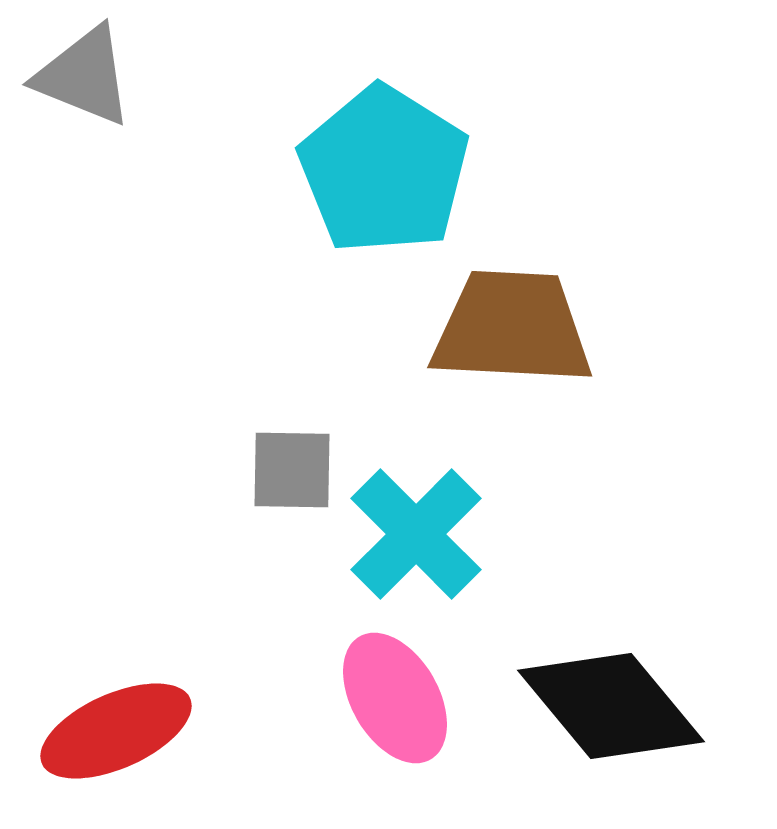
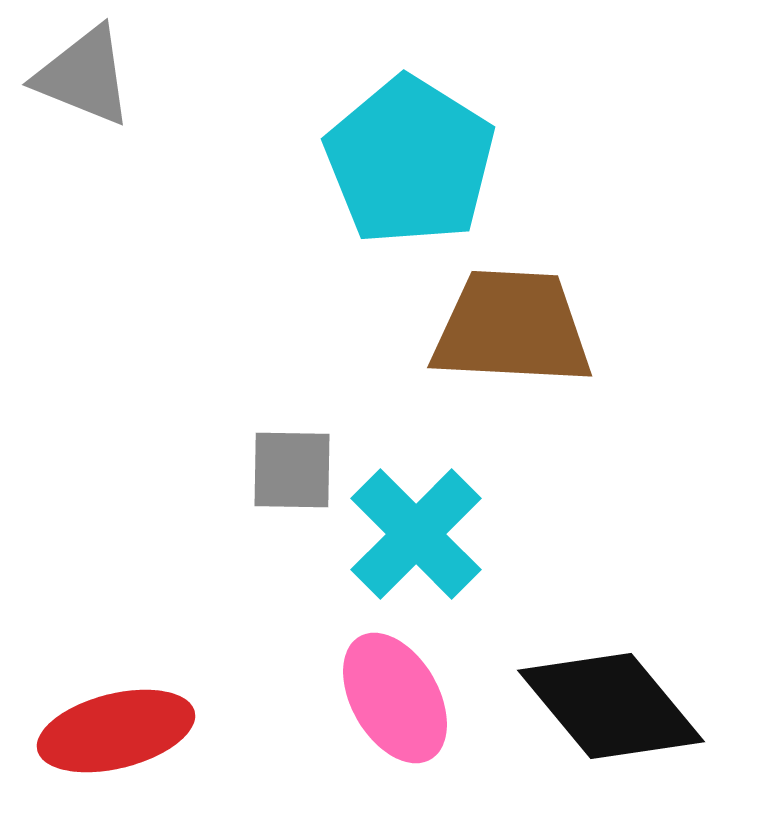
cyan pentagon: moved 26 px right, 9 px up
red ellipse: rotated 10 degrees clockwise
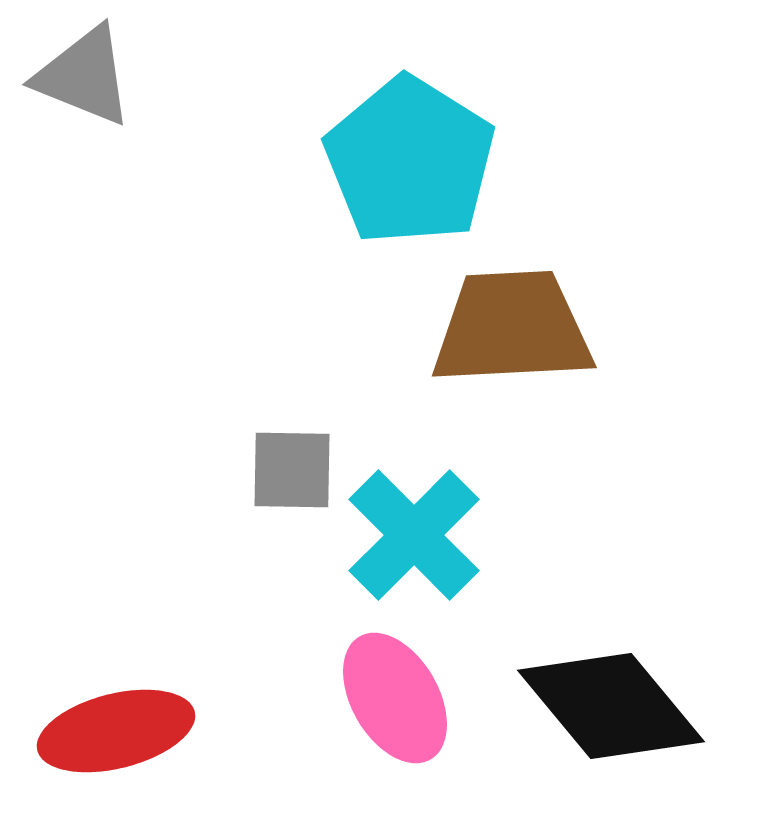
brown trapezoid: rotated 6 degrees counterclockwise
cyan cross: moved 2 px left, 1 px down
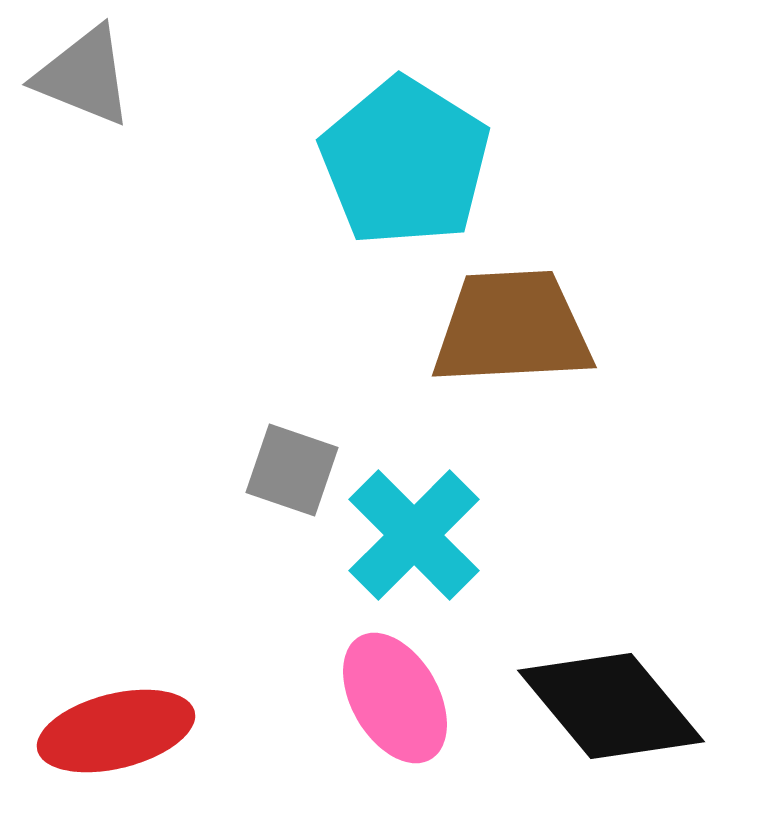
cyan pentagon: moved 5 px left, 1 px down
gray square: rotated 18 degrees clockwise
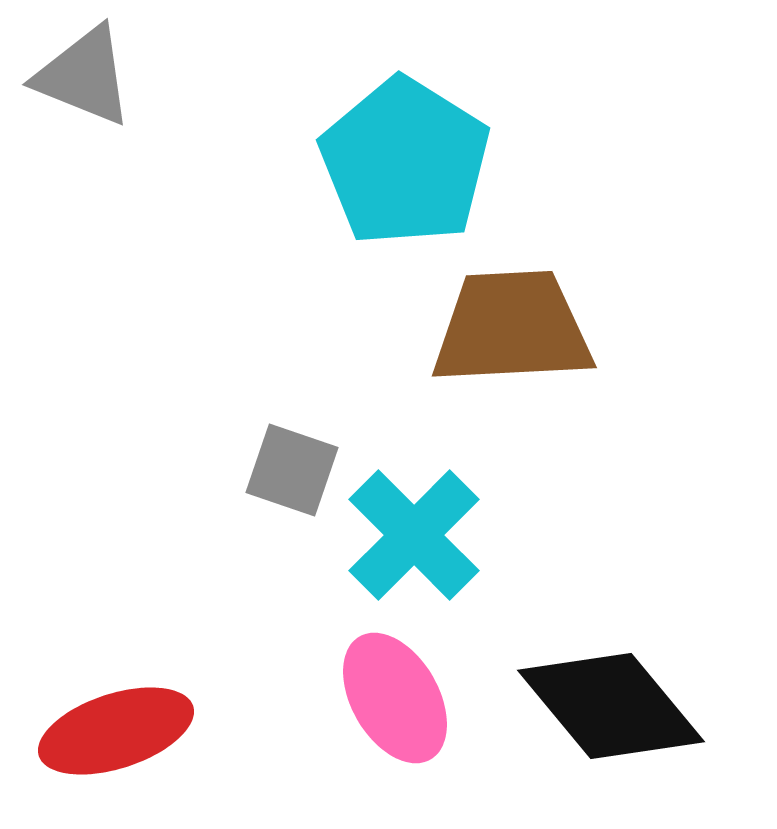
red ellipse: rotated 4 degrees counterclockwise
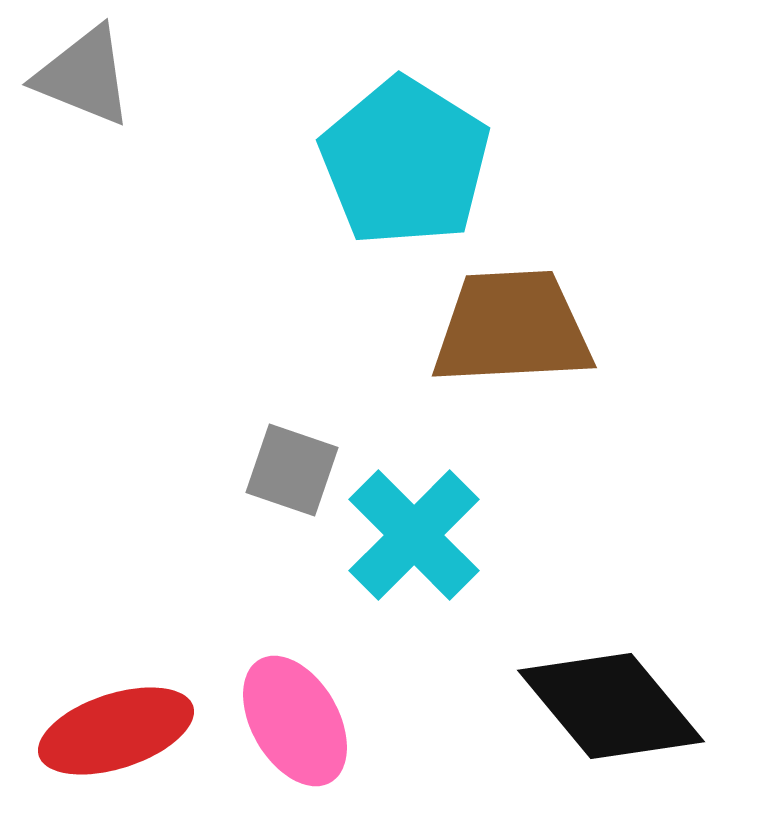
pink ellipse: moved 100 px left, 23 px down
